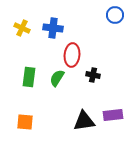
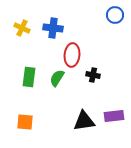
purple rectangle: moved 1 px right, 1 px down
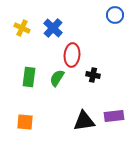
blue cross: rotated 36 degrees clockwise
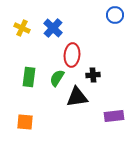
black cross: rotated 16 degrees counterclockwise
black triangle: moved 7 px left, 24 px up
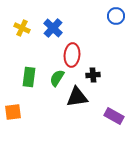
blue circle: moved 1 px right, 1 px down
purple rectangle: rotated 36 degrees clockwise
orange square: moved 12 px left, 10 px up; rotated 12 degrees counterclockwise
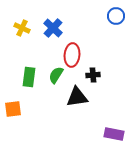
green semicircle: moved 1 px left, 3 px up
orange square: moved 3 px up
purple rectangle: moved 18 px down; rotated 18 degrees counterclockwise
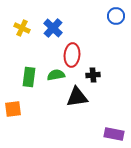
green semicircle: rotated 48 degrees clockwise
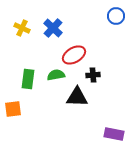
red ellipse: moved 2 px right; rotated 55 degrees clockwise
green rectangle: moved 1 px left, 2 px down
black triangle: rotated 10 degrees clockwise
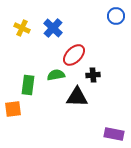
red ellipse: rotated 15 degrees counterclockwise
green rectangle: moved 6 px down
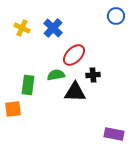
black triangle: moved 2 px left, 5 px up
